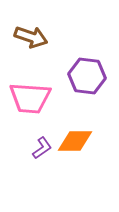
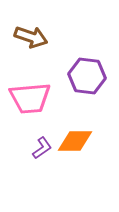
pink trapezoid: rotated 9 degrees counterclockwise
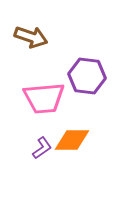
pink trapezoid: moved 14 px right
orange diamond: moved 3 px left, 1 px up
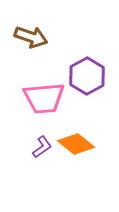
purple hexagon: rotated 24 degrees clockwise
orange diamond: moved 4 px right, 4 px down; rotated 39 degrees clockwise
purple L-shape: moved 1 px up
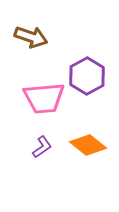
orange diamond: moved 12 px right, 1 px down
